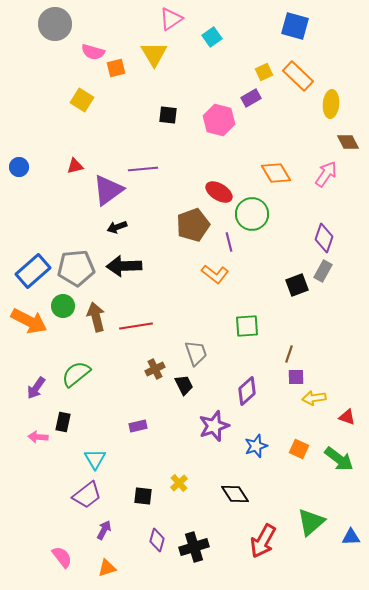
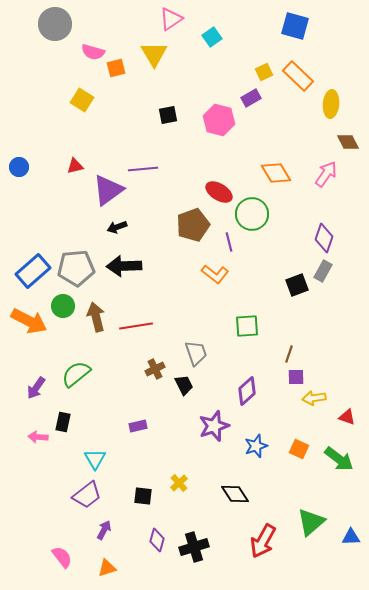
black square at (168, 115): rotated 18 degrees counterclockwise
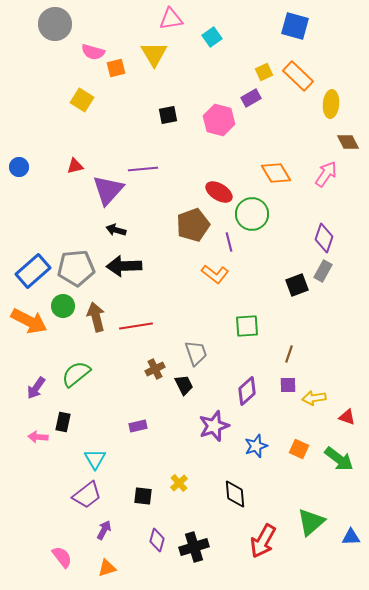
pink triangle at (171, 19): rotated 25 degrees clockwise
purple triangle at (108, 190): rotated 12 degrees counterclockwise
black arrow at (117, 227): moved 1 px left, 3 px down; rotated 36 degrees clockwise
purple square at (296, 377): moved 8 px left, 8 px down
black diamond at (235, 494): rotated 28 degrees clockwise
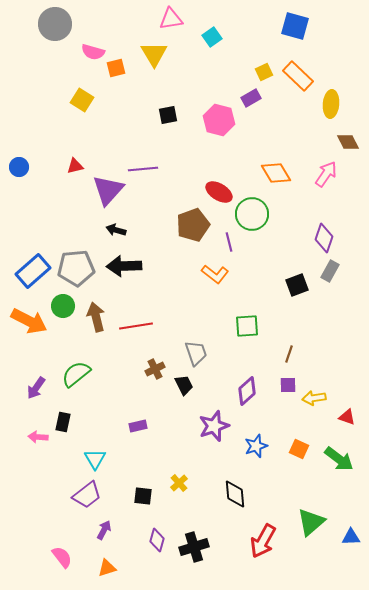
gray rectangle at (323, 271): moved 7 px right
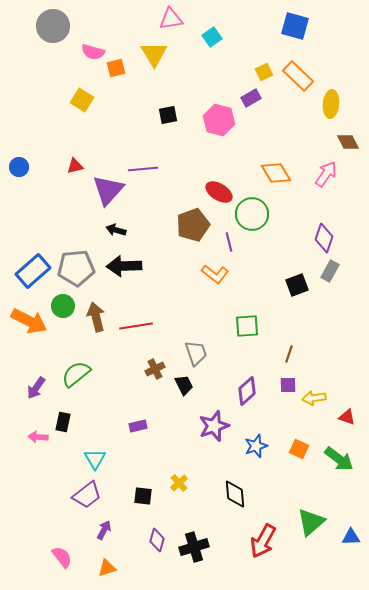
gray circle at (55, 24): moved 2 px left, 2 px down
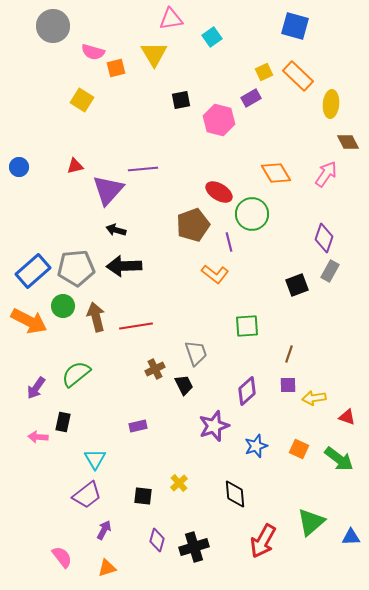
black square at (168, 115): moved 13 px right, 15 px up
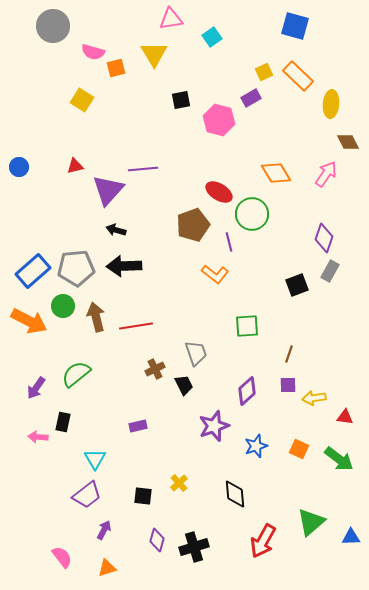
red triangle at (347, 417): moved 2 px left; rotated 12 degrees counterclockwise
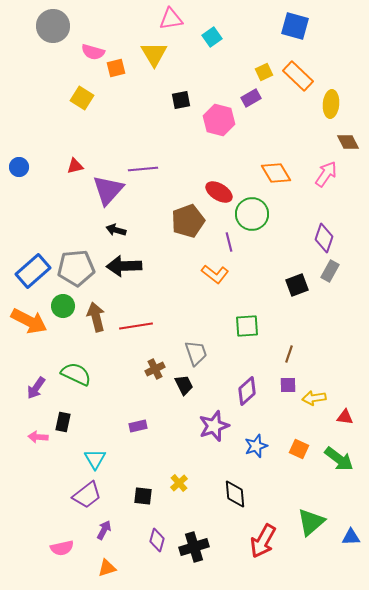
yellow square at (82, 100): moved 2 px up
brown pentagon at (193, 225): moved 5 px left, 4 px up
green semicircle at (76, 374): rotated 64 degrees clockwise
pink semicircle at (62, 557): moved 9 px up; rotated 115 degrees clockwise
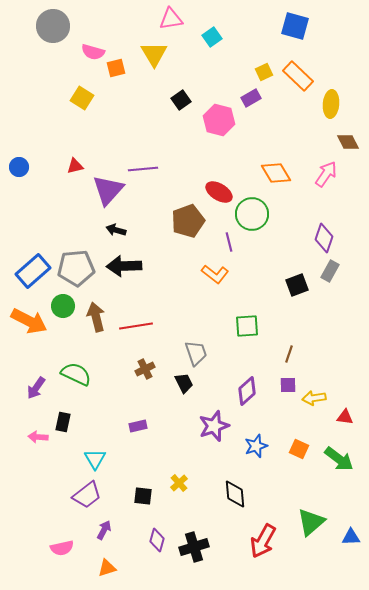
black square at (181, 100): rotated 24 degrees counterclockwise
brown cross at (155, 369): moved 10 px left
black trapezoid at (184, 385): moved 2 px up
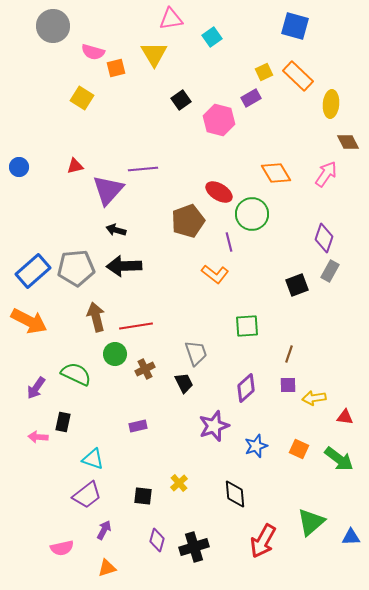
green circle at (63, 306): moved 52 px right, 48 px down
purple diamond at (247, 391): moved 1 px left, 3 px up
cyan triangle at (95, 459): moved 2 px left; rotated 40 degrees counterclockwise
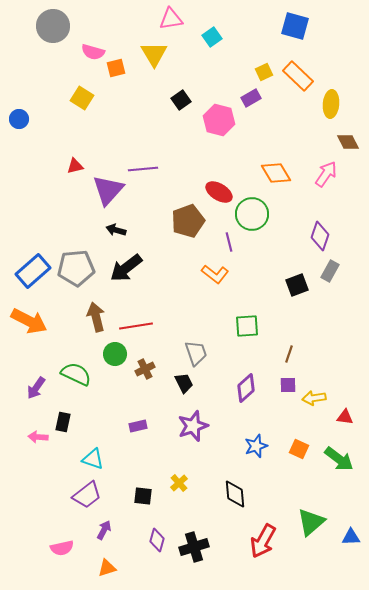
blue circle at (19, 167): moved 48 px up
purple diamond at (324, 238): moved 4 px left, 2 px up
black arrow at (124, 266): moved 2 px right, 2 px down; rotated 36 degrees counterclockwise
purple star at (214, 426): moved 21 px left
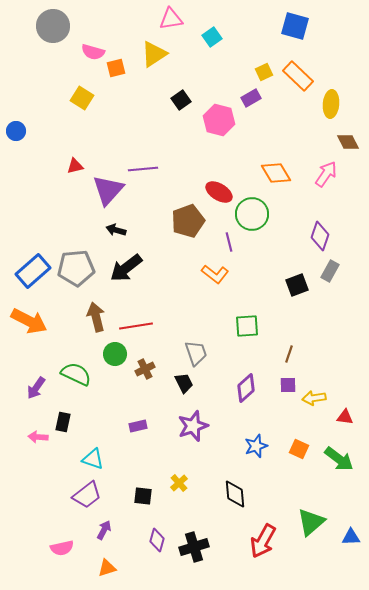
yellow triangle at (154, 54): rotated 28 degrees clockwise
blue circle at (19, 119): moved 3 px left, 12 px down
